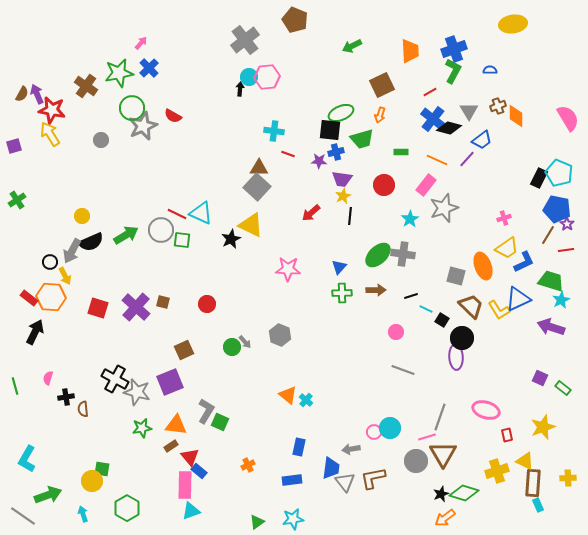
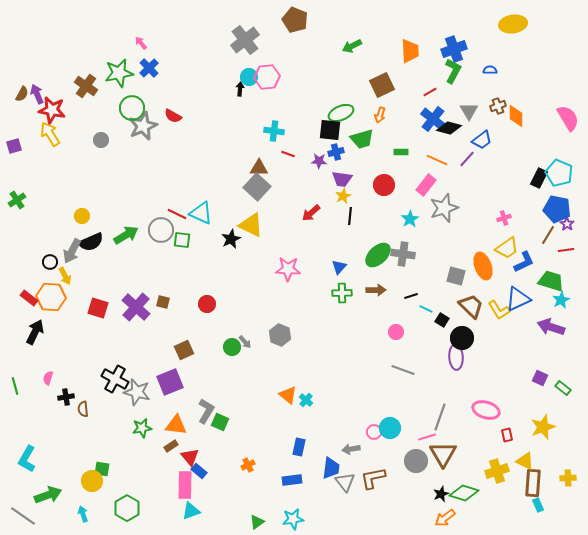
pink arrow at (141, 43): rotated 80 degrees counterclockwise
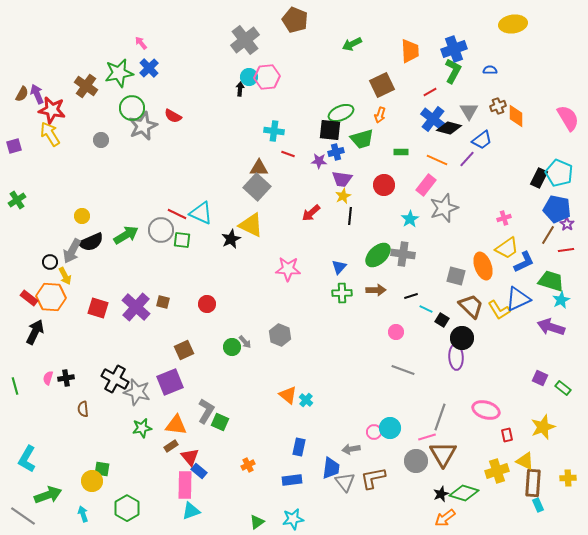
green arrow at (352, 46): moved 2 px up
black cross at (66, 397): moved 19 px up
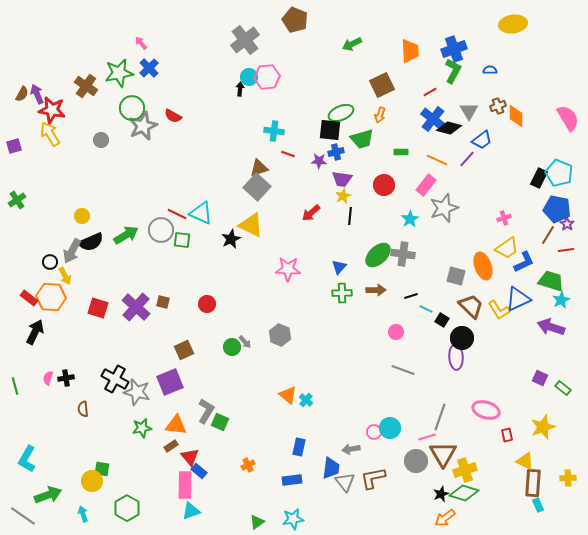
brown triangle at (259, 168): rotated 18 degrees counterclockwise
yellow cross at (497, 471): moved 32 px left, 1 px up
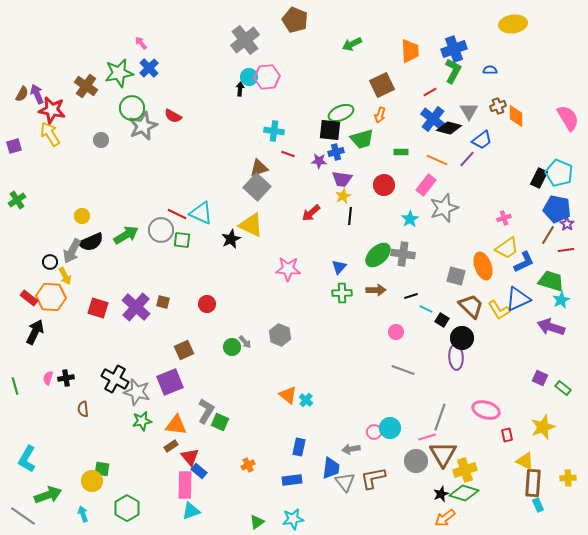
green star at (142, 428): moved 7 px up
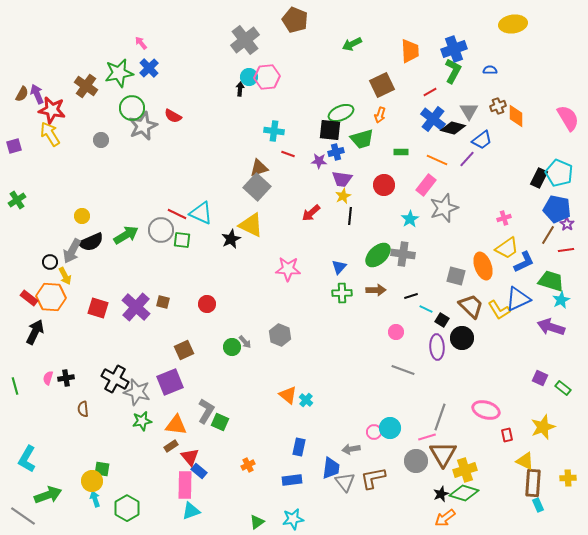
black diamond at (449, 128): moved 4 px right
purple ellipse at (456, 357): moved 19 px left, 10 px up
cyan arrow at (83, 514): moved 12 px right, 15 px up
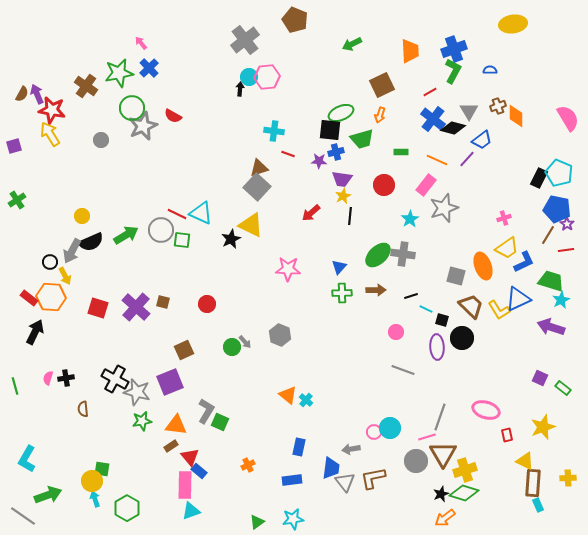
black square at (442, 320): rotated 16 degrees counterclockwise
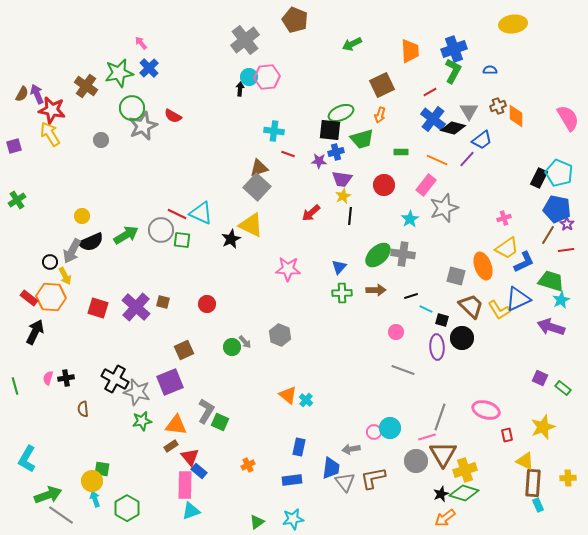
gray line at (23, 516): moved 38 px right, 1 px up
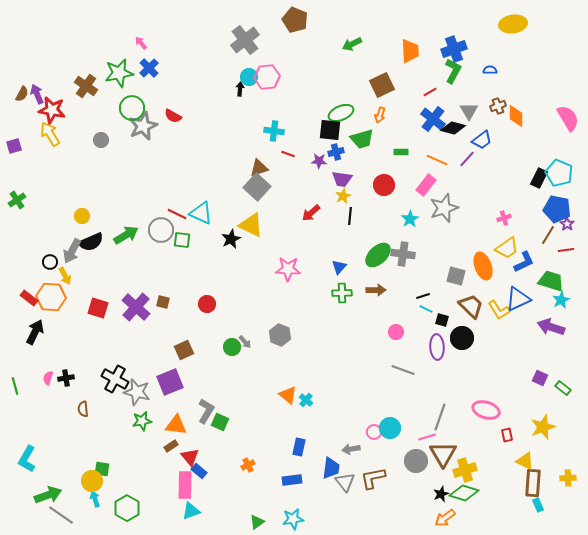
black line at (411, 296): moved 12 px right
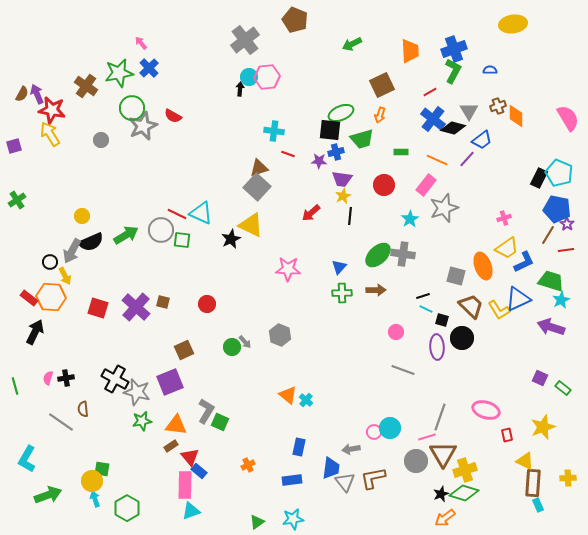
gray line at (61, 515): moved 93 px up
